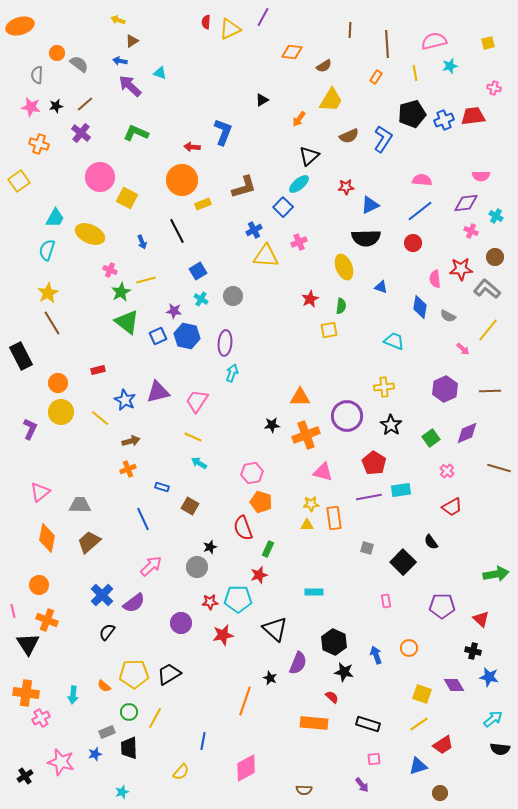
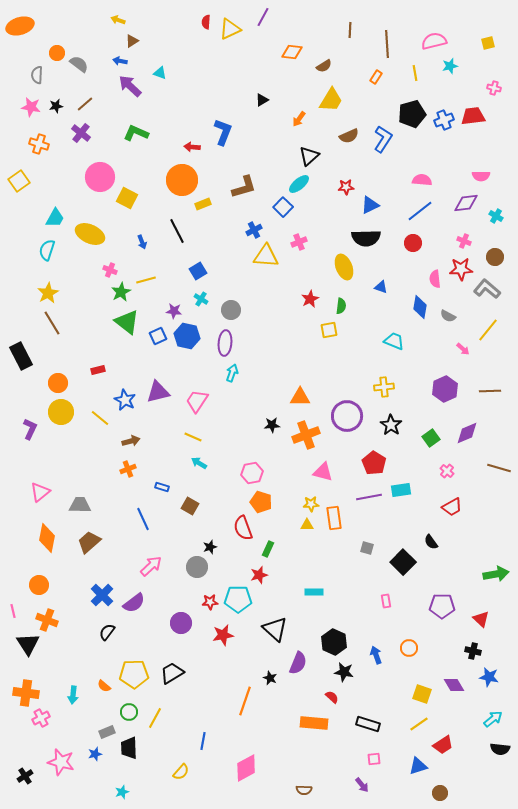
pink cross at (471, 231): moved 7 px left, 10 px down
gray circle at (233, 296): moved 2 px left, 14 px down
black trapezoid at (169, 674): moved 3 px right, 1 px up
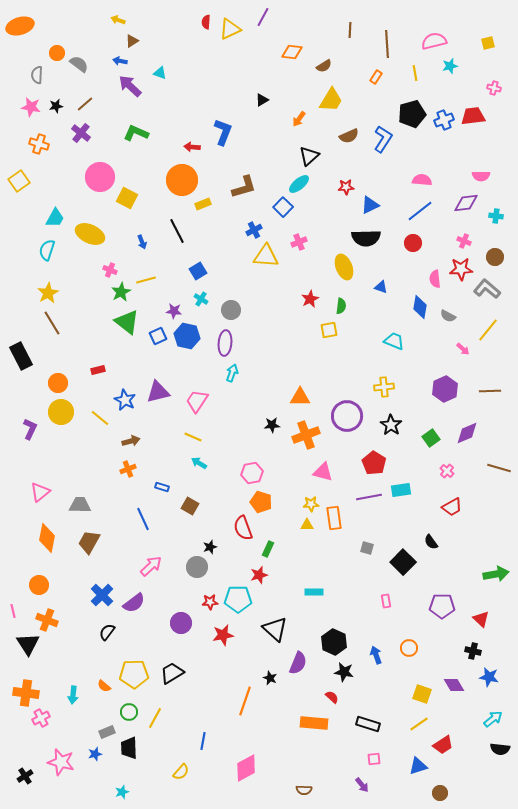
cyan cross at (496, 216): rotated 24 degrees counterclockwise
brown trapezoid at (89, 542): rotated 20 degrees counterclockwise
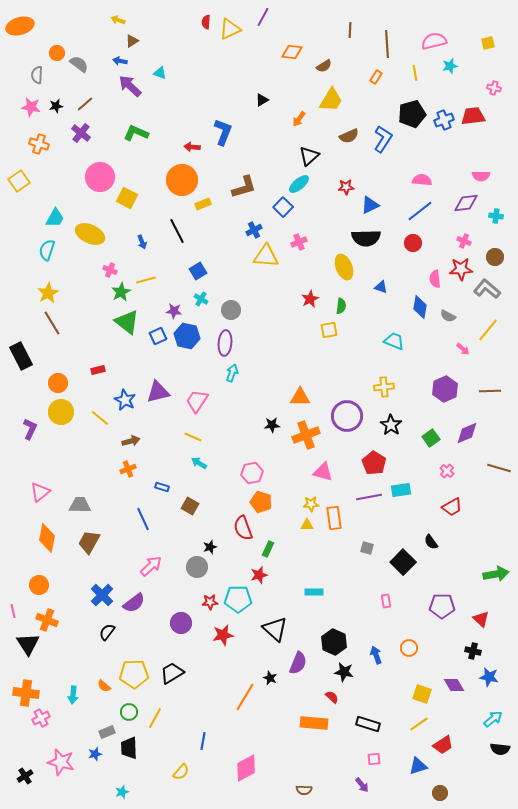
orange line at (245, 701): moved 4 px up; rotated 12 degrees clockwise
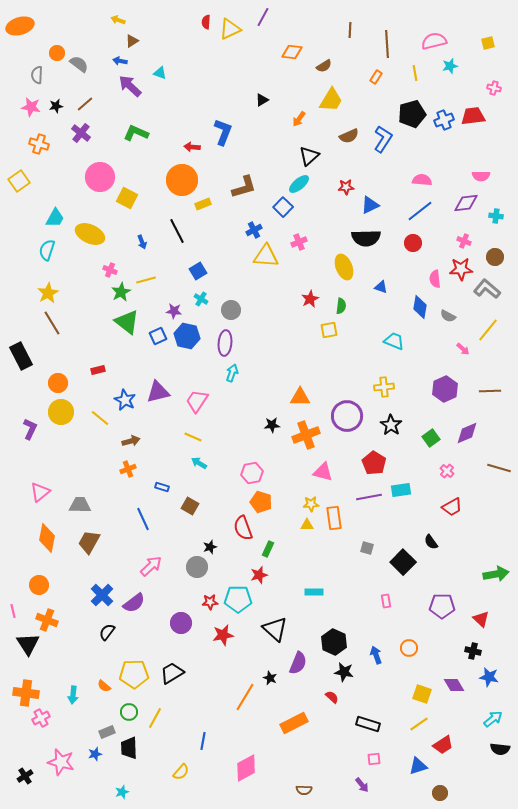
orange rectangle at (314, 723): moved 20 px left; rotated 32 degrees counterclockwise
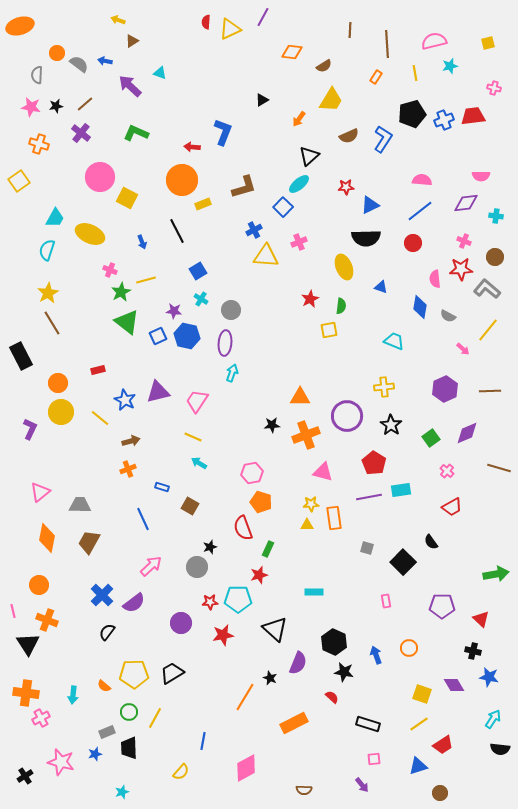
blue arrow at (120, 61): moved 15 px left
cyan arrow at (493, 719): rotated 18 degrees counterclockwise
